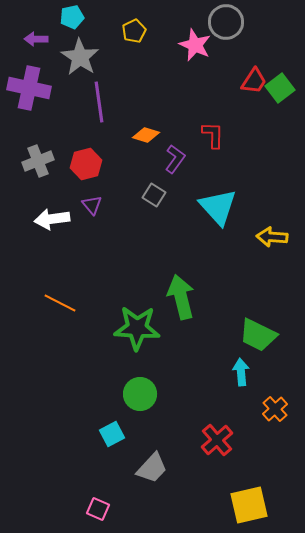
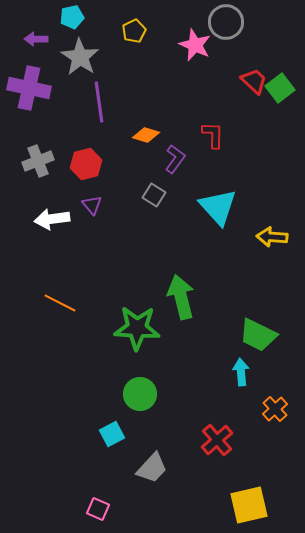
red trapezoid: rotated 80 degrees counterclockwise
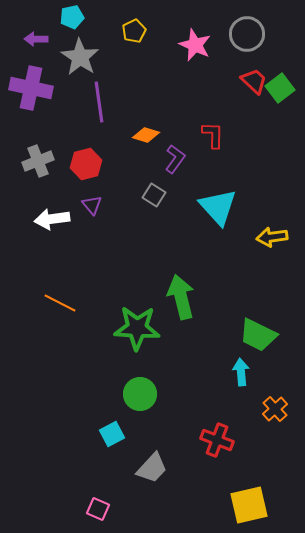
gray circle: moved 21 px right, 12 px down
purple cross: moved 2 px right
yellow arrow: rotated 12 degrees counterclockwise
red cross: rotated 28 degrees counterclockwise
